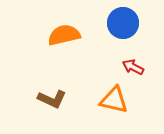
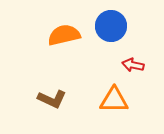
blue circle: moved 12 px left, 3 px down
red arrow: moved 2 px up; rotated 15 degrees counterclockwise
orange triangle: rotated 12 degrees counterclockwise
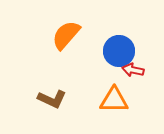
blue circle: moved 8 px right, 25 px down
orange semicircle: moved 2 px right; rotated 36 degrees counterclockwise
red arrow: moved 5 px down
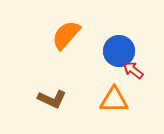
red arrow: rotated 25 degrees clockwise
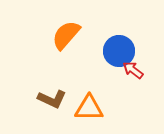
orange triangle: moved 25 px left, 8 px down
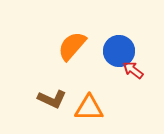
orange semicircle: moved 6 px right, 11 px down
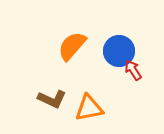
red arrow: rotated 20 degrees clockwise
orange triangle: rotated 12 degrees counterclockwise
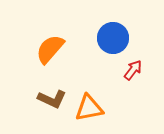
orange semicircle: moved 22 px left, 3 px down
blue circle: moved 6 px left, 13 px up
red arrow: rotated 70 degrees clockwise
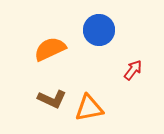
blue circle: moved 14 px left, 8 px up
orange semicircle: rotated 24 degrees clockwise
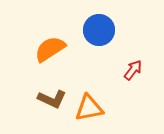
orange semicircle: rotated 8 degrees counterclockwise
